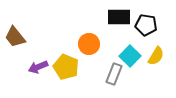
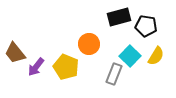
black rectangle: rotated 15 degrees counterclockwise
black pentagon: moved 1 px down
brown trapezoid: moved 16 px down
purple arrow: moved 2 px left; rotated 30 degrees counterclockwise
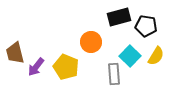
orange circle: moved 2 px right, 2 px up
brown trapezoid: rotated 25 degrees clockwise
gray rectangle: rotated 25 degrees counterclockwise
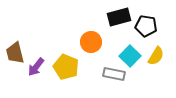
gray rectangle: rotated 75 degrees counterclockwise
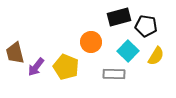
cyan square: moved 2 px left, 5 px up
gray rectangle: rotated 10 degrees counterclockwise
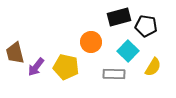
yellow semicircle: moved 3 px left, 11 px down
yellow pentagon: rotated 10 degrees counterclockwise
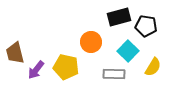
purple arrow: moved 3 px down
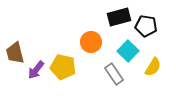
yellow pentagon: moved 3 px left
gray rectangle: rotated 55 degrees clockwise
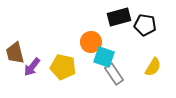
black pentagon: moved 1 px left, 1 px up
cyan square: moved 24 px left, 6 px down; rotated 25 degrees counterclockwise
purple arrow: moved 4 px left, 3 px up
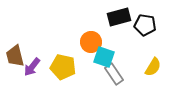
brown trapezoid: moved 3 px down
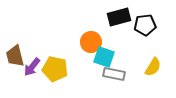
black pentagon: rotated 15 degrees counterclockwise
yellow pentagon: moved 8 px left, 2 px down
gray rectangle: rotated 45 degrees counterclockwise
